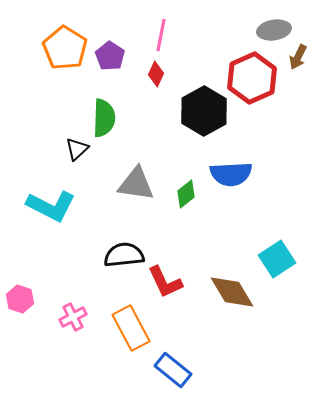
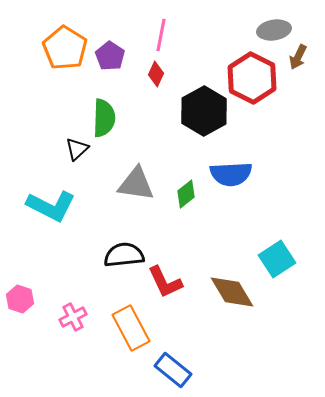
red hexagon: rotated 9 degrees counterclockwise
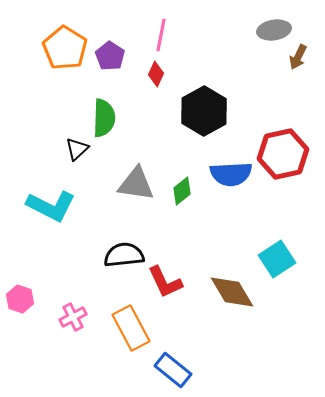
red hexagon: moved 31 px right, 76 px down; rotated 21 degrees clockwise
green diamond: moved 4 px left, 3 px up
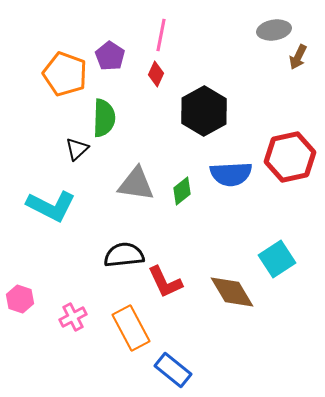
orange pentagon: moved 26 px down; rotated 12 degrees counterclockwise
red hexagon: moved 7 px right, 3 px down
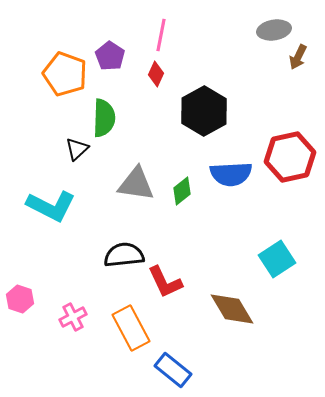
brown diamond: moved 17 px down
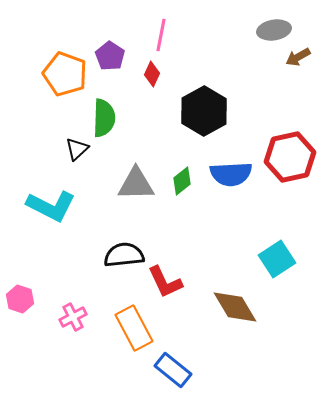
brown arrow: rotated 35 degrees clockwise
red diamond: moved 4 px left
gray triangle: rotated 9 degrees counterclockwise
green diamond: moved 10 px up
brown diamond: moved 3 px right, 2 px up
orange rectangle: moved 3 px right
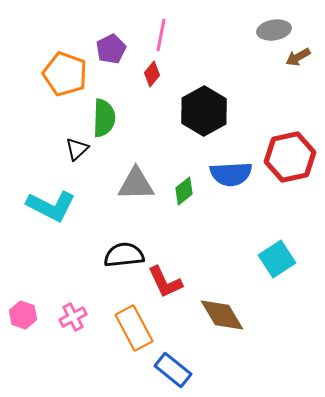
purple pentagon: moved 1 px right, 7 px up; rotated 12 degrees clockwise
red diamond: rotated 15 degrees clockwise
green diamond: moved 2 px right, 10 px down
pink hexagon: moved 3 px right, 16 px down
brown diamond: moved 13 px left, 8 px down
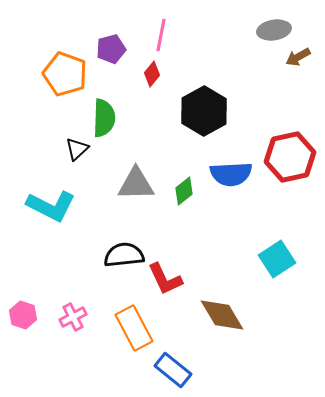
purple pentagon: rotated 12 degrees clockwise
red L-shape: moved 3 px up
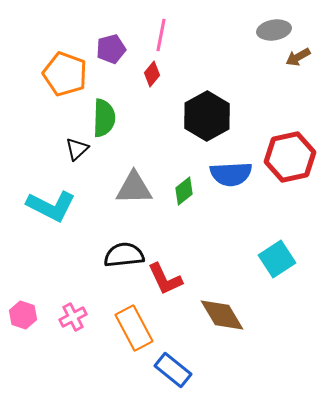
black hexagon: moved 3 px right, 5 px down
gray triangle: moved 2 px left, 4 px down
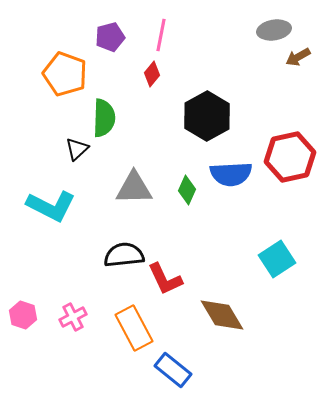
purple pentagon: moved 1 px left, 12 px up
green diamond: moved 3 px right, 1 px up; rotated 28 degrees counterclockwise
